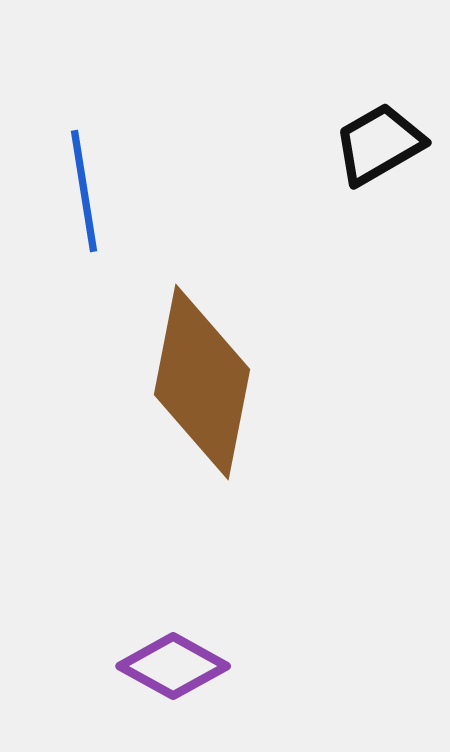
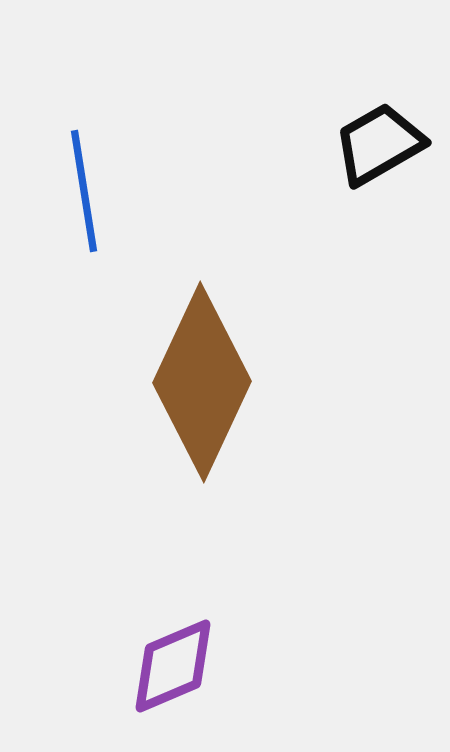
brown diamond: rotated 14 degrees clockwise
purple diamond: rotated 52 degrees counterclockwise
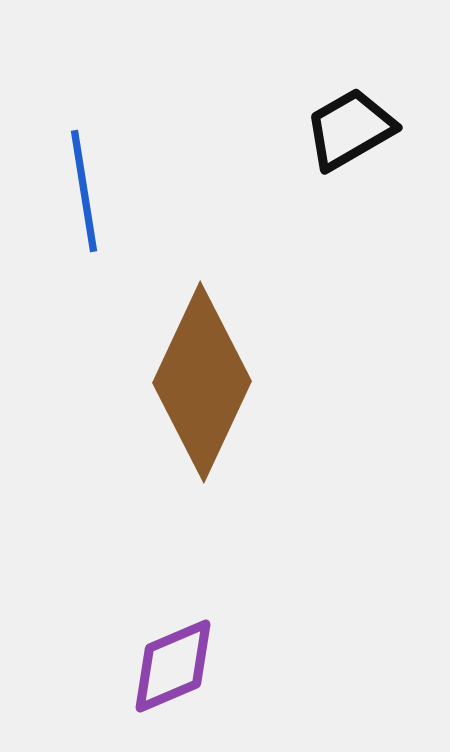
black trapezoid: moved 29 px left, 15 px up
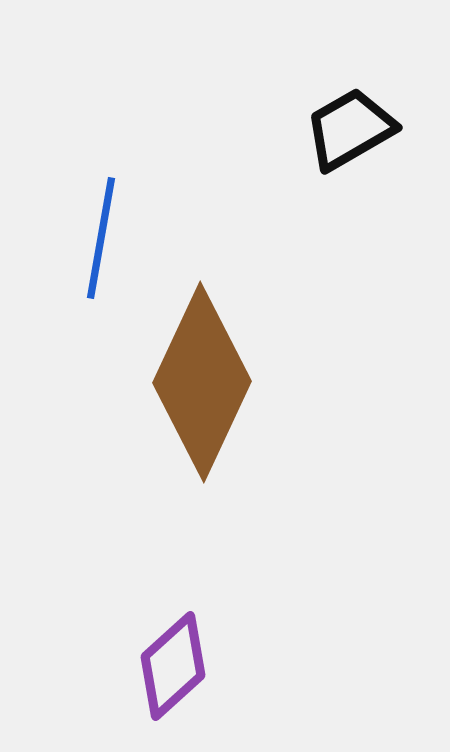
blue line: moved 17 px right, 47 px down; rotated 19 degrees clockwise
purple diamond: rotated 19 degrees counterclockwise
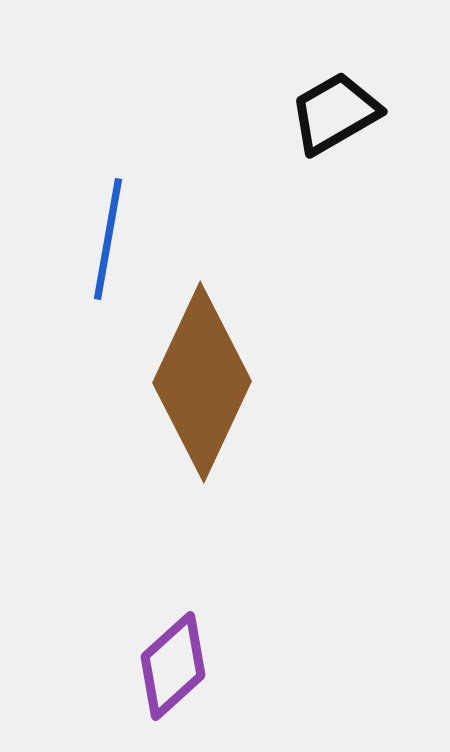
black trapezoid: moved 15 px left, 16 px up
blue line: moved 7 px right, 1 px down
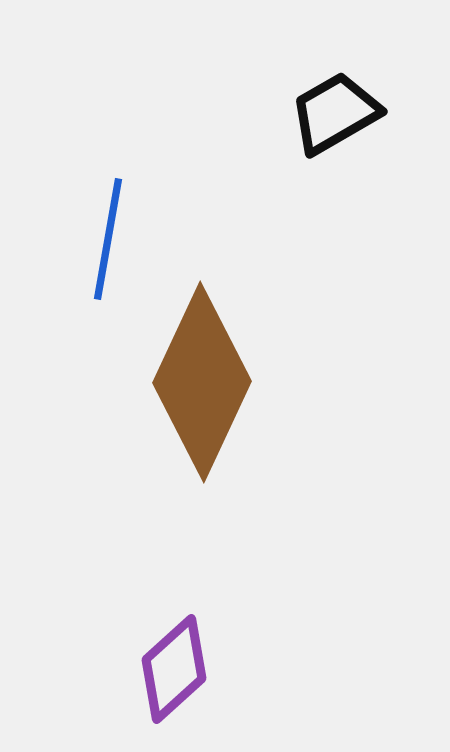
purple diamond: moved 1 px right, 3 px down
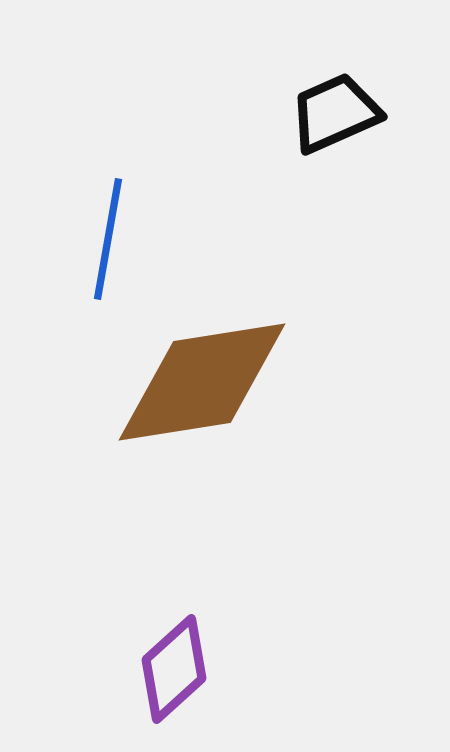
black trapezoid: rotated 6 degrees clockwise
brown diamond: rotated 56 degrees clockwise
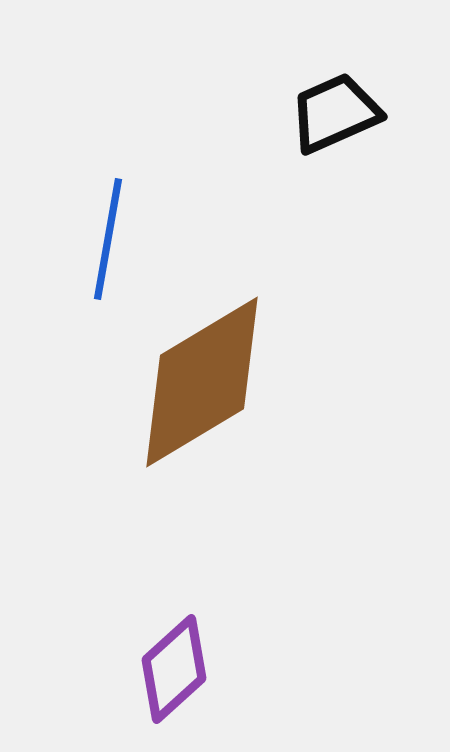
brown diamond: rotated 22 degrees counterclockwise
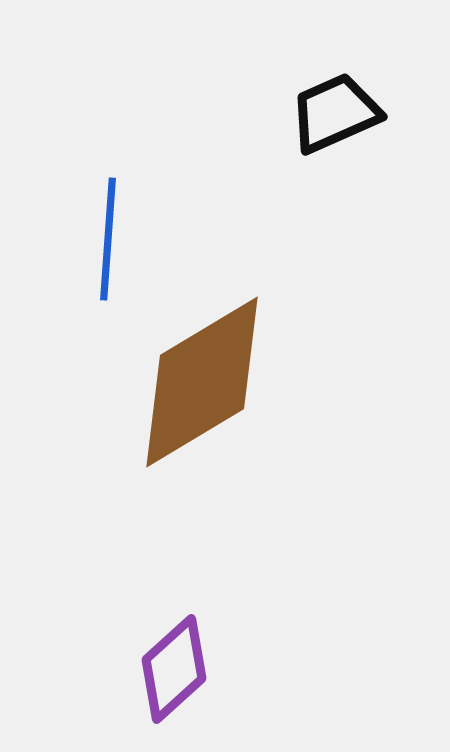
blue line: rotated 6 degrees counterclockwise
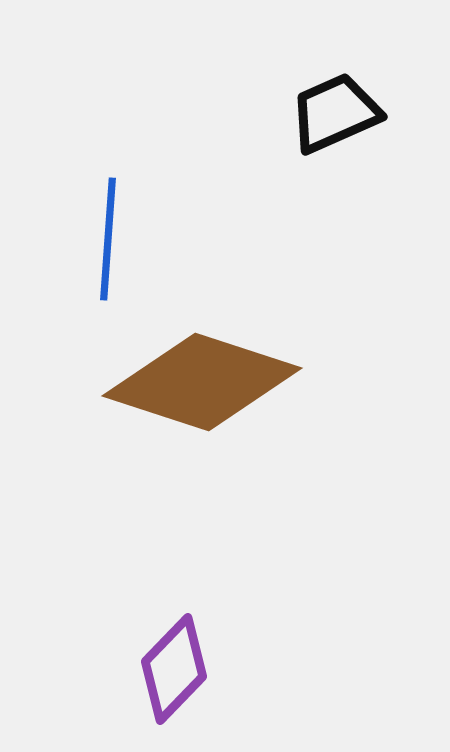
brown diamond: rotated 49 degrees clockwise
purple diamond: rotated 4 degrees counterclockwise
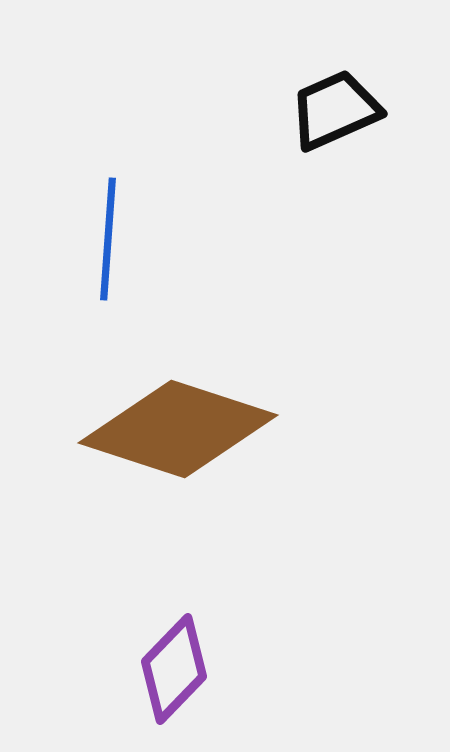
black trapezoid: moved 3 px up
brown diamond: moved 24 px left, 47 px down
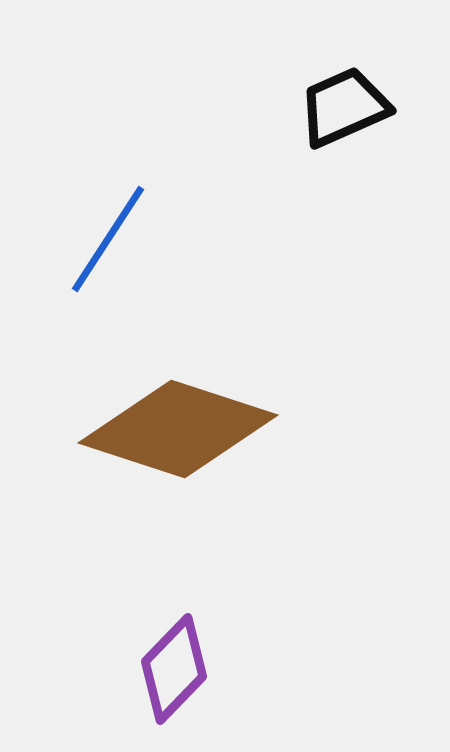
black trapezoid: moved 9 px right, 3 px up
blue line: rotated 29 degrees clockwise
